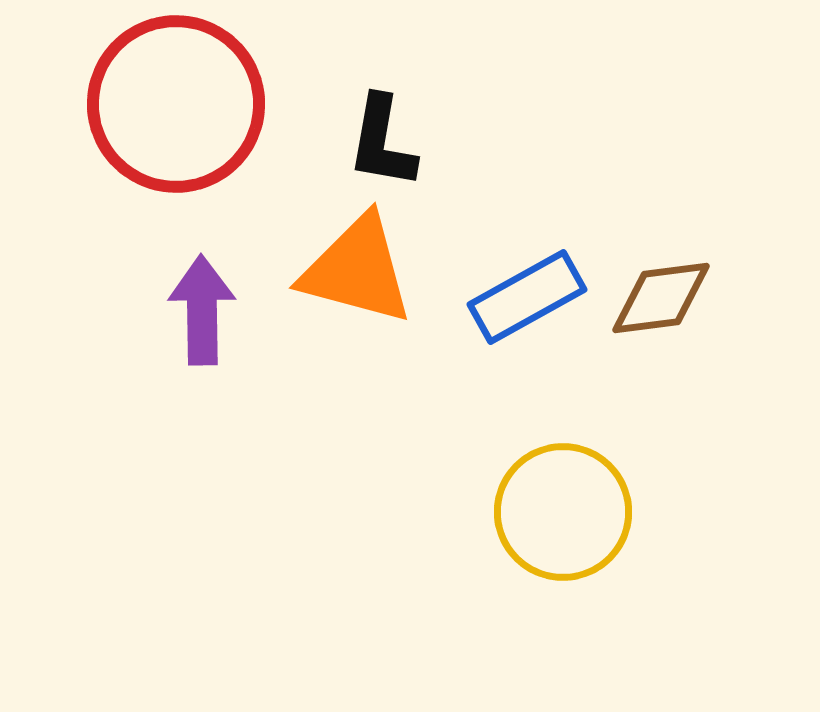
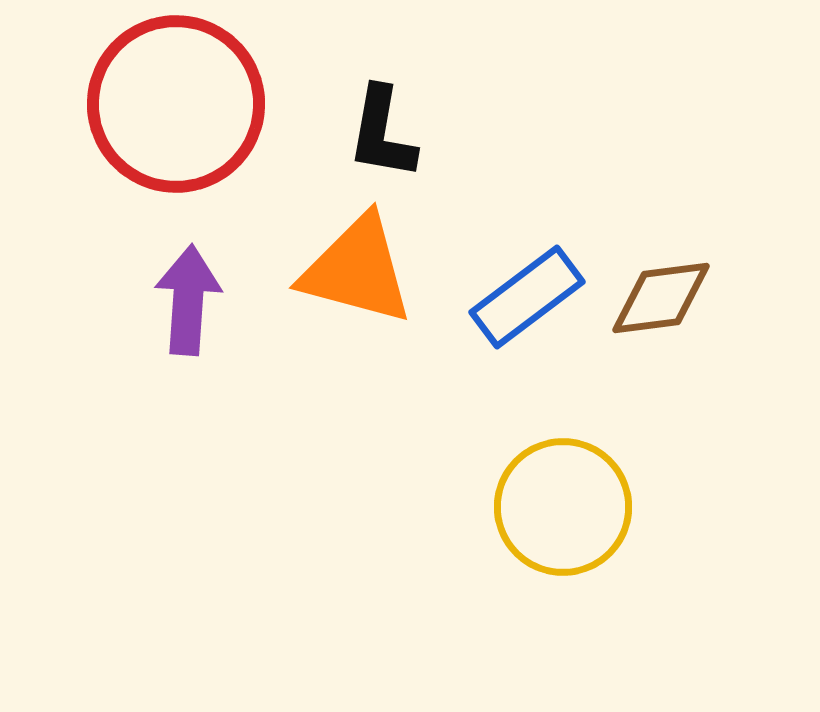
black L-shape: moved 9 px up
blue rectangle: rotated 8 degrees counterclockwise
purple arrow: moved 14 px left, 10 px up; rotated 5 degrees clockwise
yellow circle: moved 5 px up
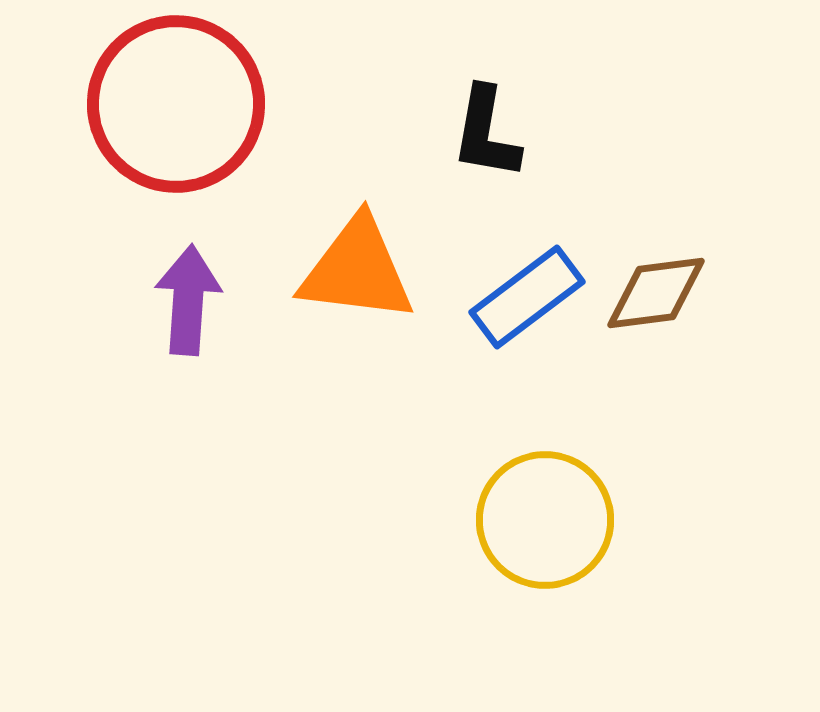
black L-shape: moved 104 px right
orange triangle: rotated 8 degrees counterclockwise
brown diamond: moved 5 px left, 5 px up
yellow circle: moved 18 px left, 13 px down
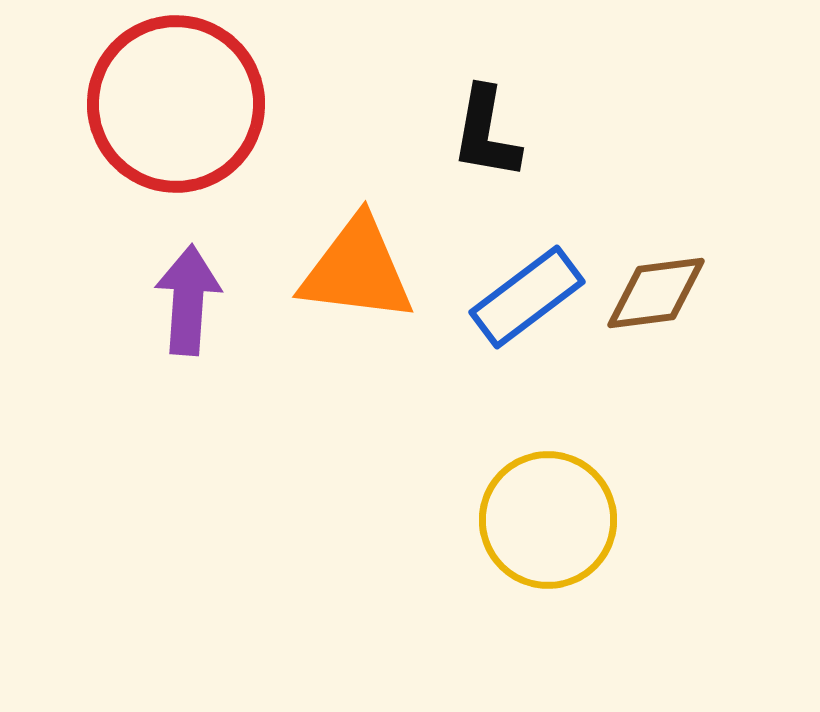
yellow circle: moved 3 px right
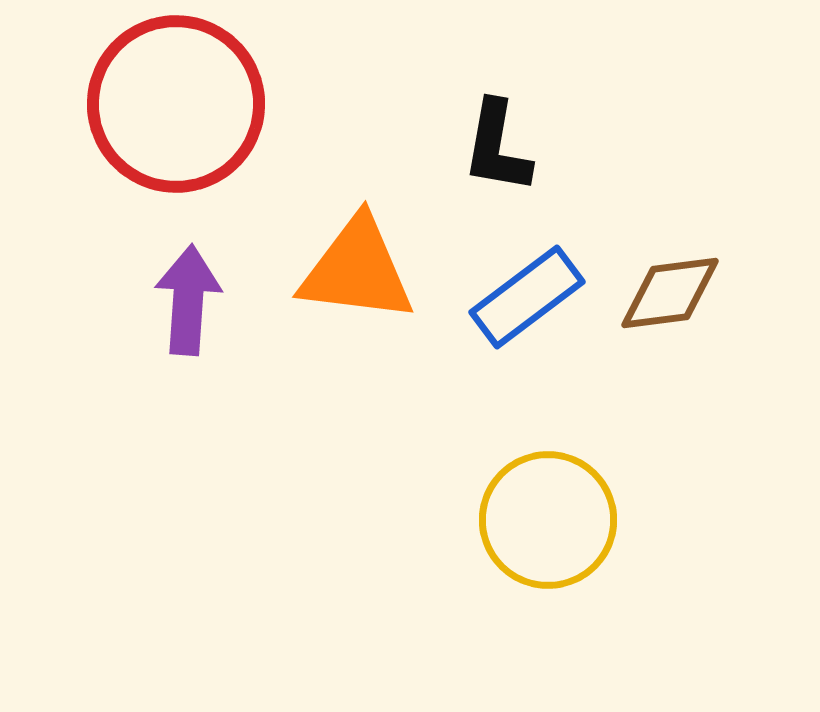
black L-shape: moved 11 px right, 14 px down
brown diamond: moved 14 px right
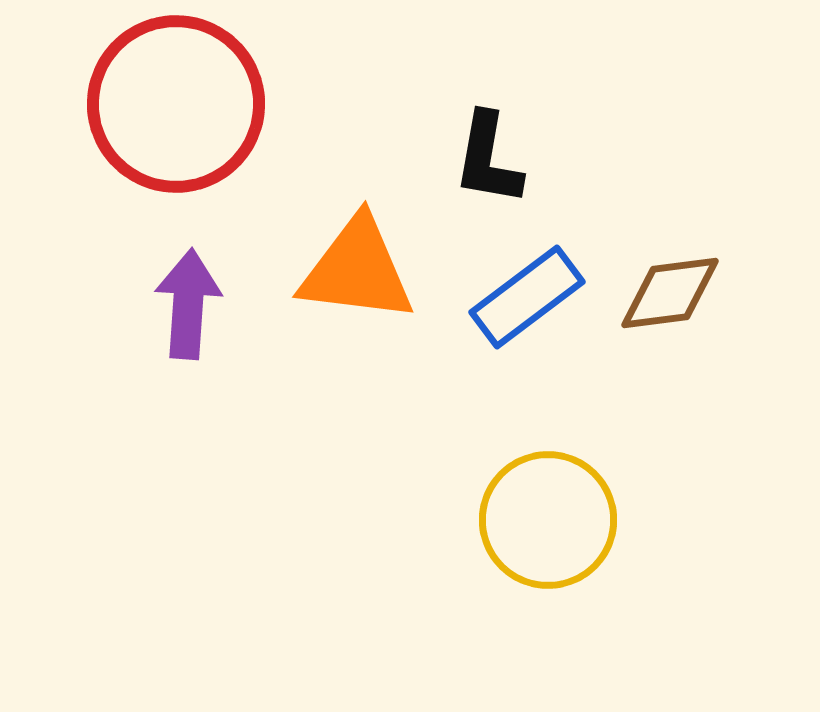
black L-shape: moved 9 px left, 12 px down
purple arrow: moved 4 px down
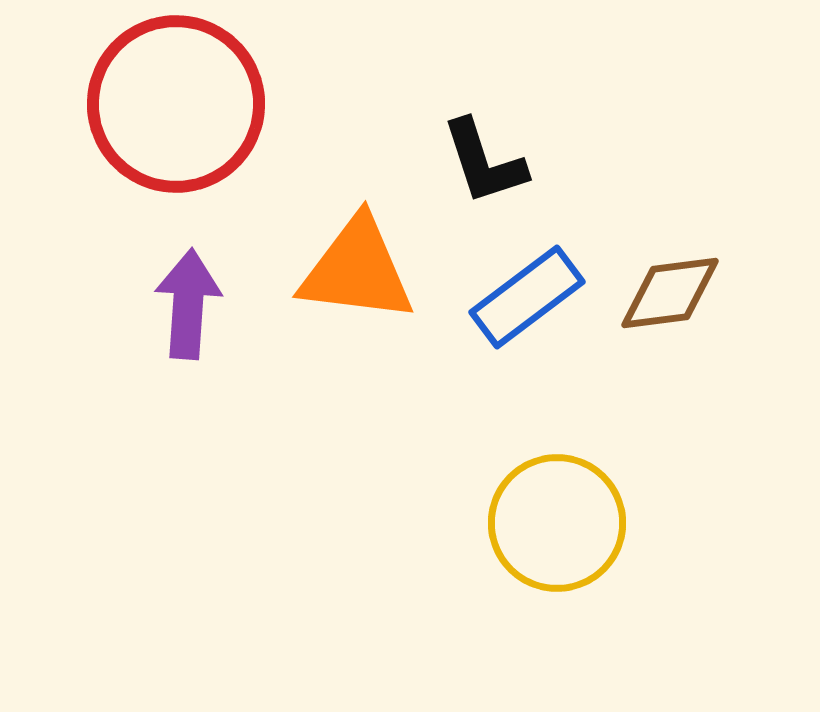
black L-shape: moved 4 px left, 3 px down; rotated 28 degrees counterclockwise
yellow circle: moved 9 px right, 3 px down
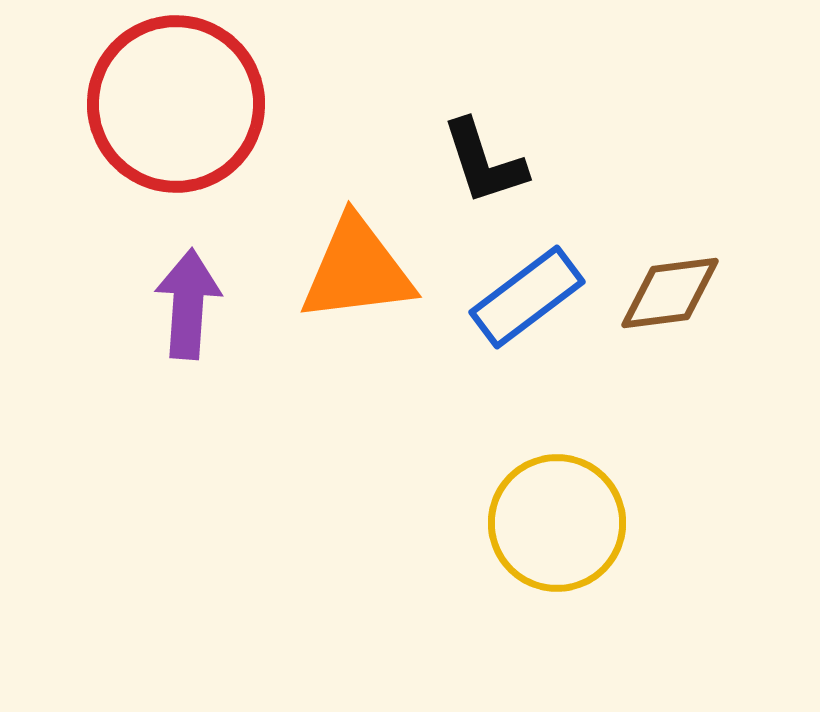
orange triangle: rotated 14 degrees counterclockwise
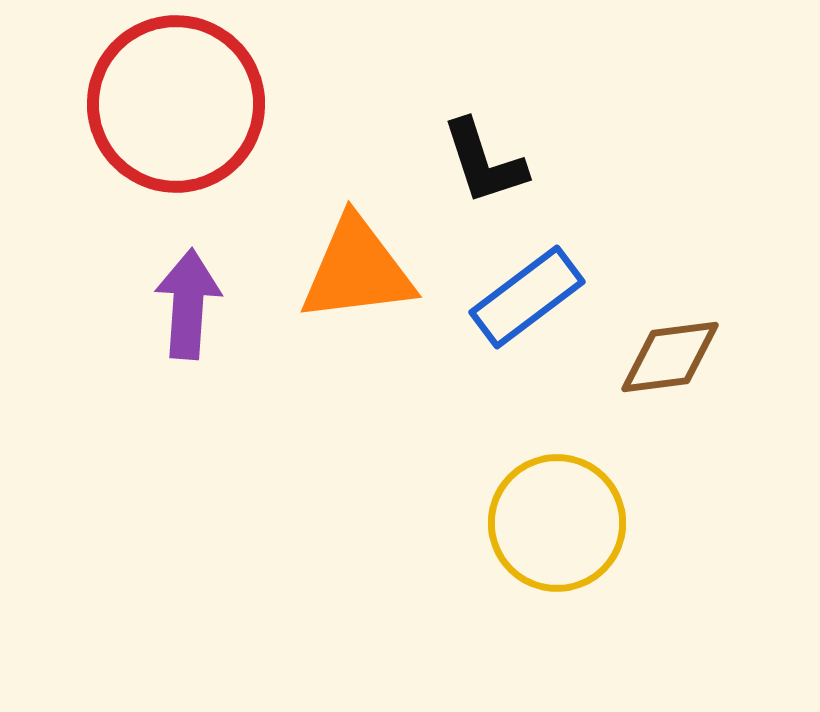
brown diamond: moved 64 px down
